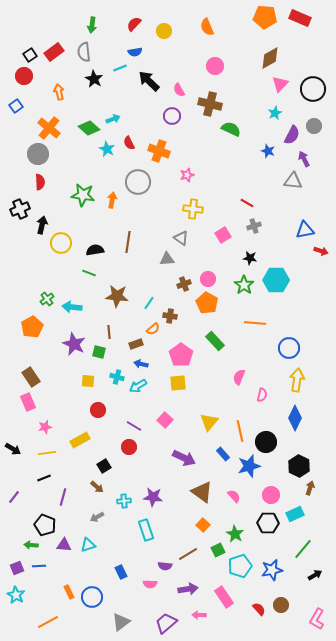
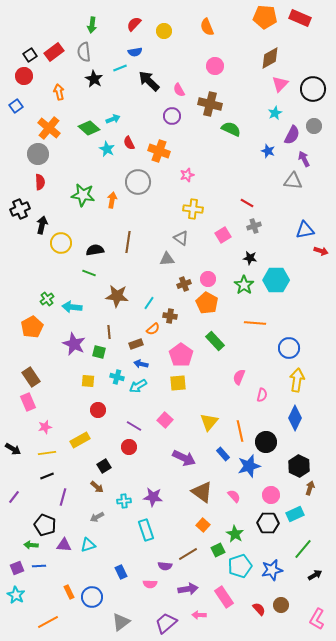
black line at (44, 478): moved 3 px right, 2 px up
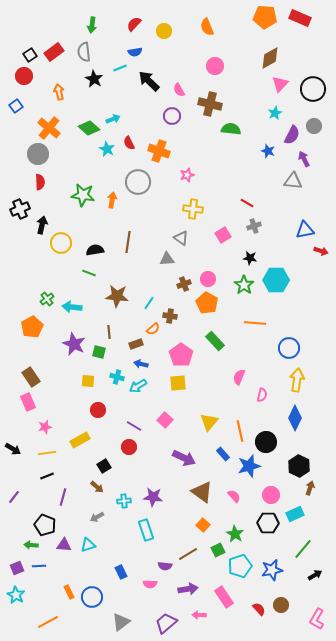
green semicircle at (231, 129): rotated 18 degrees counterclockwise
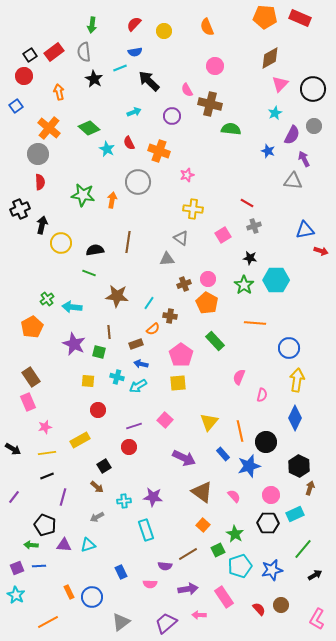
pink semicircle at (179, 90): moved 8 px right
cyan arrow at (113, 119): moved 21 px right, 7 px up
purple line at (134, 426): rotated 49 degrees counterclockwise
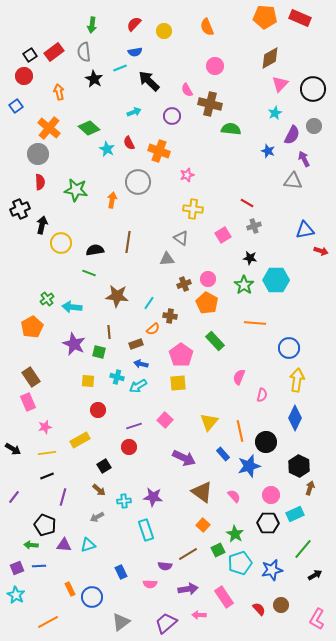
green star at (83, 195): moved 7 px left, 5 px up
brown arrow at (97, 487): moved 2 px right, 3 px down
cyan pentagon at (240, 566): moved 3 px up
orange rectangle at (69, 592): moved 1 px right, 3 px up
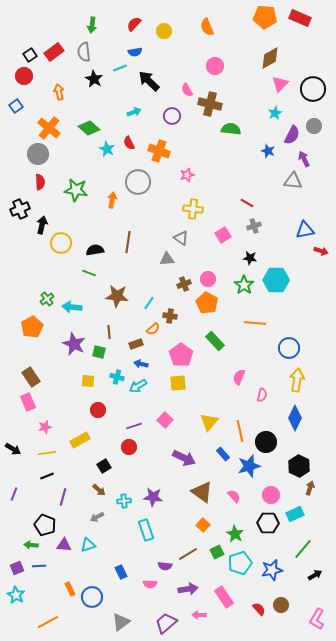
purple line at (14, 497): moved 3 px up; rotated 16 degrees counterclockwise
green square at (218, 550): moved 1 px left, 2 px down
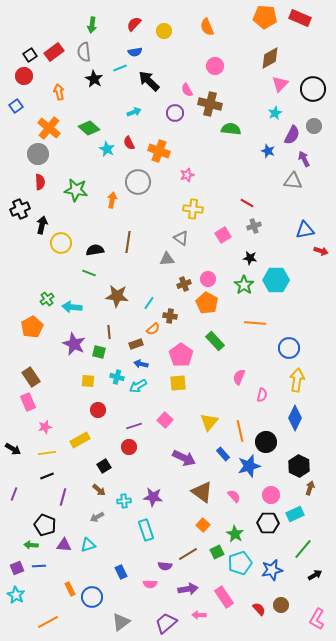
purple circle at (172, 116): moved 3 px right, 3 px up
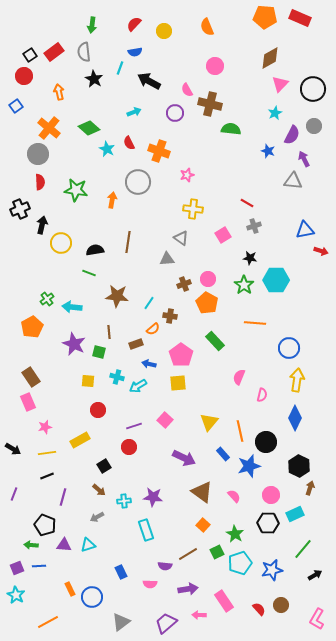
cyan line at (120, 68): rotated 48 degrees counterclockwise
black arrow at (149, 81): rotated 15 degrees counterclockwise
blue arrow at (141, 364): moved 8 px right
pink rectangle at (224, 597): moved 4 px down
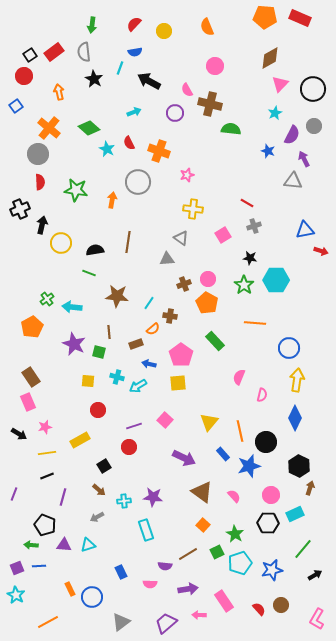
black arrow at (13, 449): moved 6 px right, 15 px up
